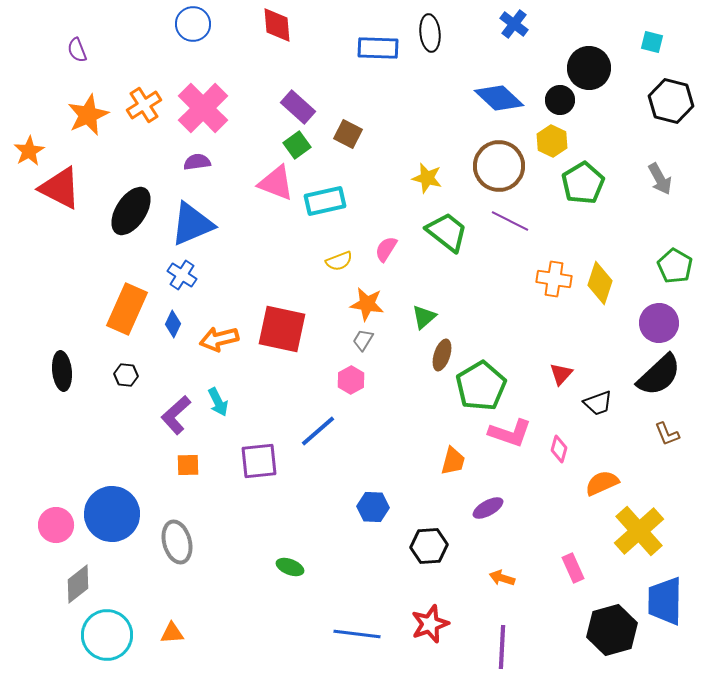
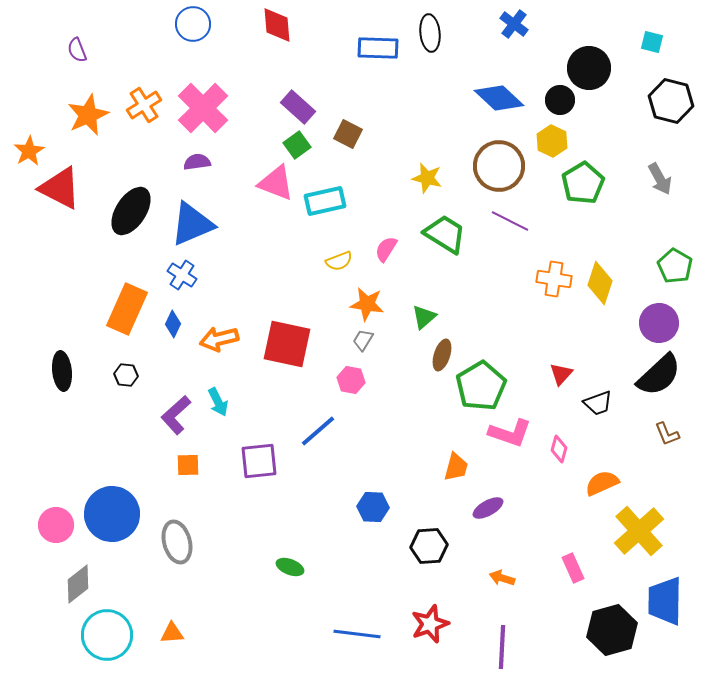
green trapezoid at (447, 232): moved 2 px left, 2 px down; rotated 6 degrees counterclockwise
red square at (282, 329): moved 5 px right, 15 px down
pink hexagon at (351, 380): rotated 20 degrees counterclockwise
orange trapezoid at (453, 461): moved 3 px right, 6 px down
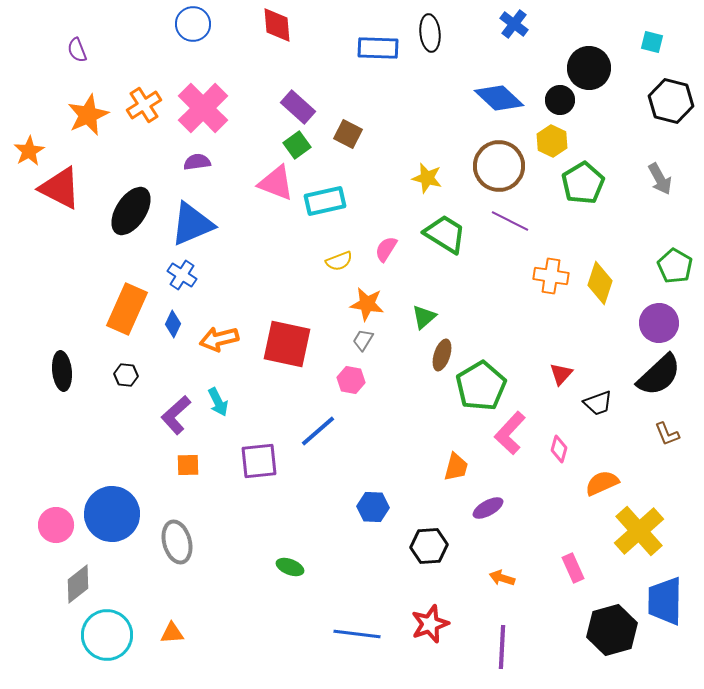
orange cross at (554, 279): moved 3 px left, 3 px up
pink L-shape at (510, 433): rotated 114 degrees clockwise
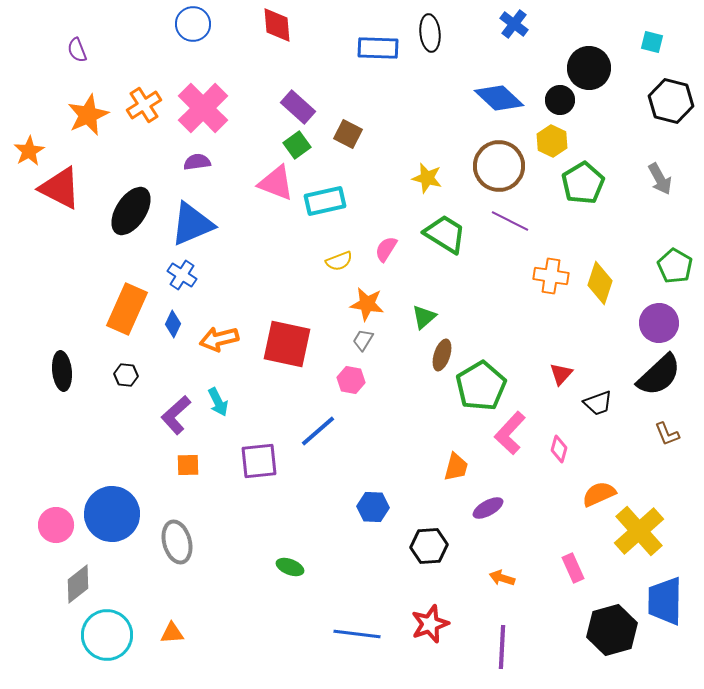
orange semicircle at (602, 483): moved 3 px left, 11 px down
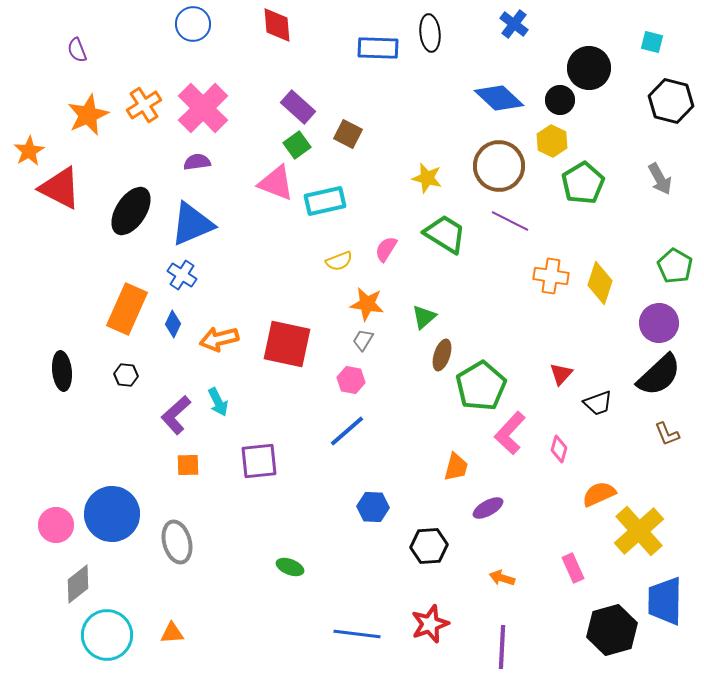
blue line at (318, 431): moved 29 px right
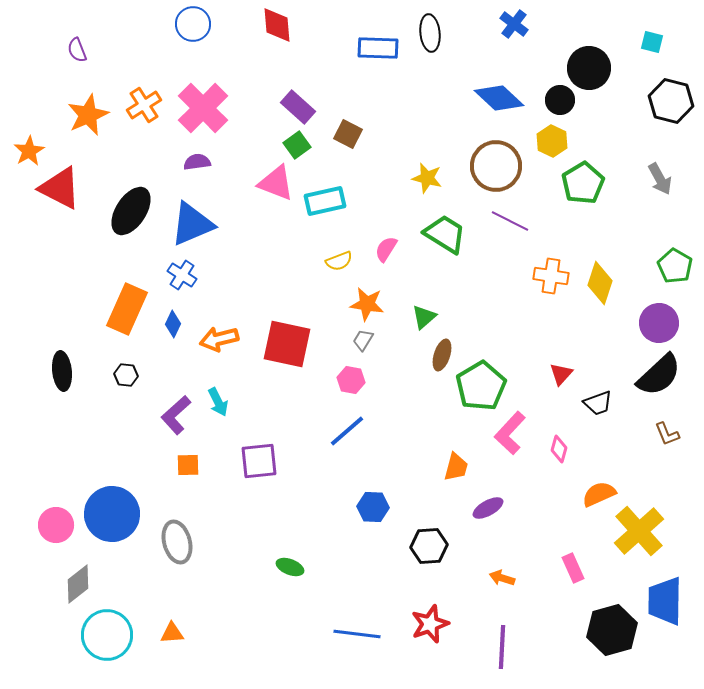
brown circle at (499, 166): moved 3 px left
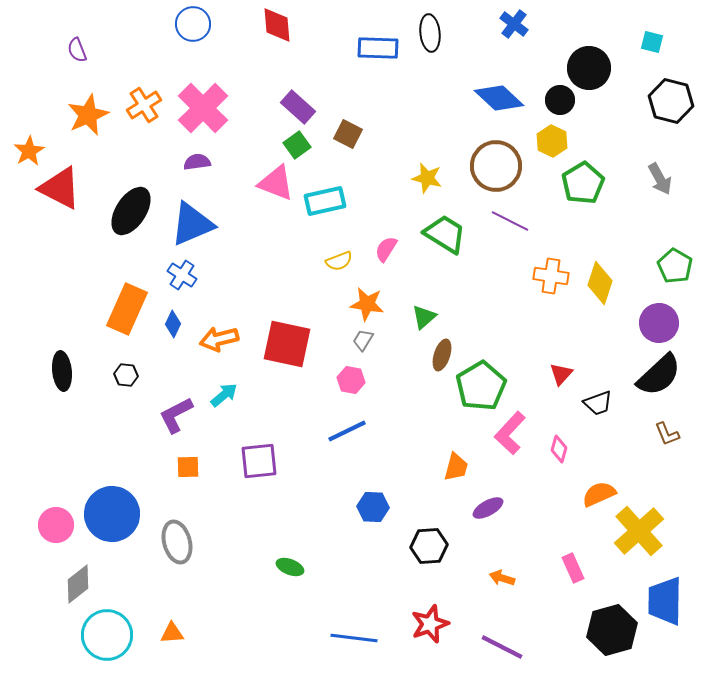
cyan arrow at (218, 402): moved 6 px right, 7 px up; rotated 104 degrees counterclockwise
purple L-shape at (176, 415): rotated 15 degrees clockwise
blue line at (347, 431): rotated 15 degrees clockwise
orange square at (188, 465): moved 2 px down
blue line at (357, 634): moved 3 px left, 4 px down
purple line at (502, 647): rotated 66 degrees counterclockwise
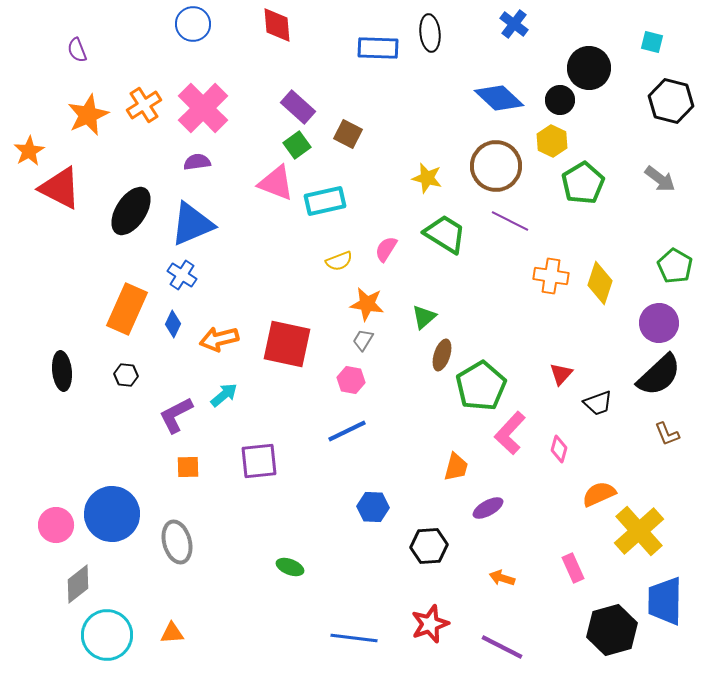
gray arrow at (660, 179): rotated 24 degrees counterclockwise
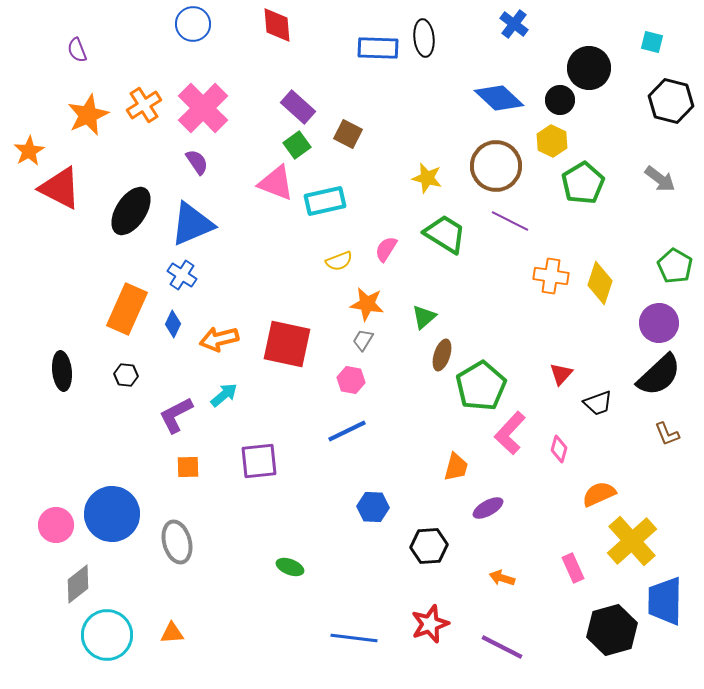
black ellipse at (430, 33): moved 6 px left, 5 px down
purple semicircle at (197, 162): rotated 64 degrees clockwise
yellow cross at (639, 531): moved 7 px left, 10 px down
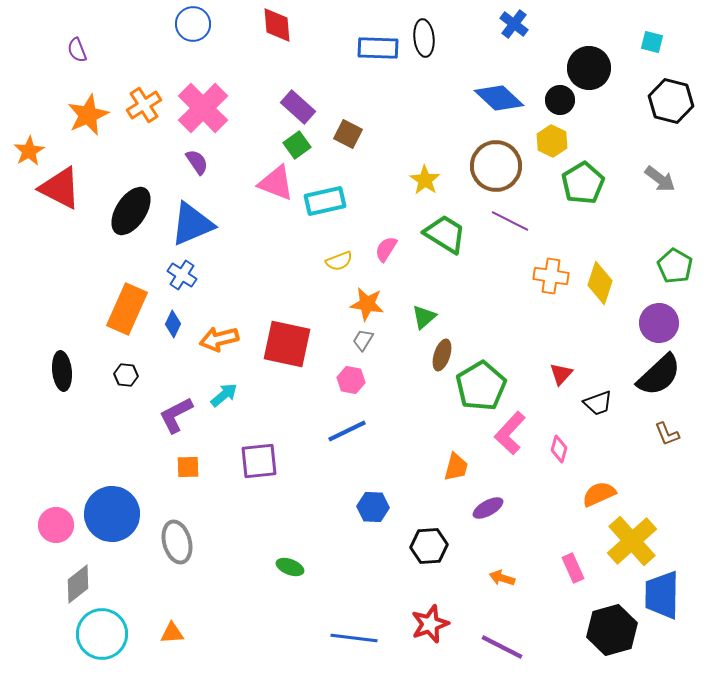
yellow star at (427, 178): moved 2 px left, 2 px down; rotated 20 degrees clockwise
blue trapezoid at (665, 601): moved 3 px left, 6 px up
cyan circle at (107, 635): moved 5 px left, 1 px up
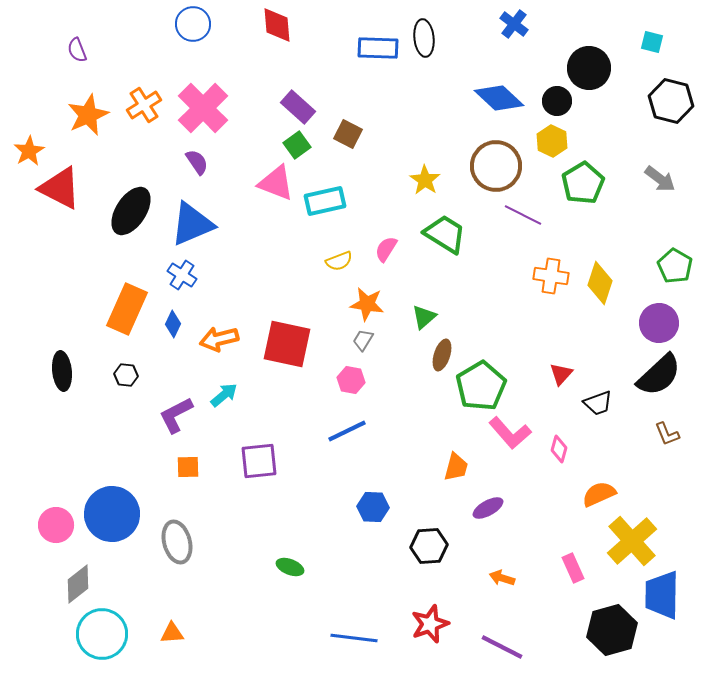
black circle at (560, 100): moved 3 px left, 1 px down
purple line at (510, 221): moved 13 px right, 6 px up
pink L-shape at (510, 433): rotated 84 degrees counterclockwise
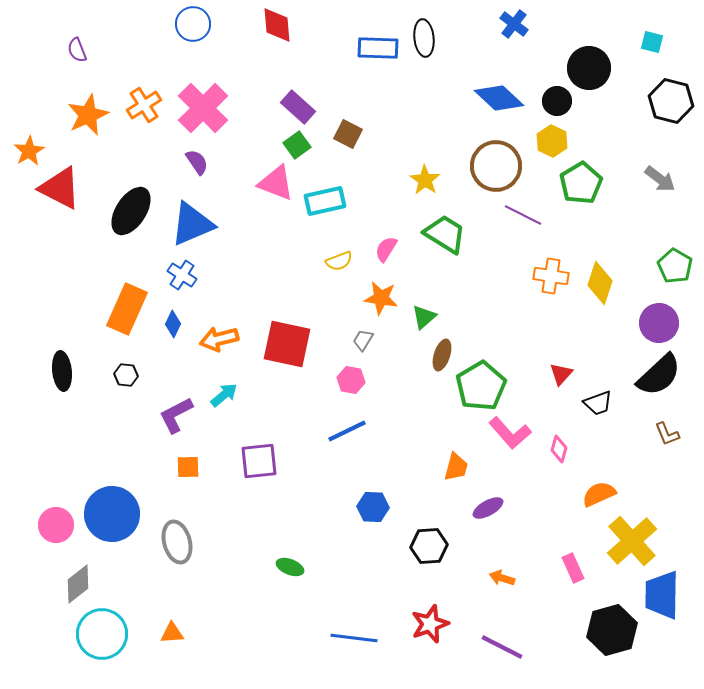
green pentagon at (583, 183): moved 2 px left
orange star at (367, 304): moved 14 px right, 6 px up
